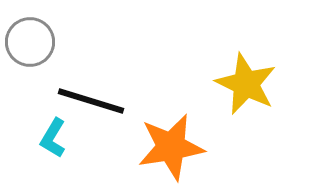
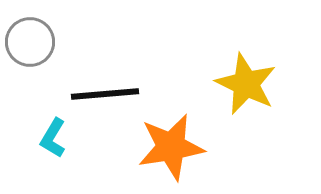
black line: moved 14 px right, 7 px up; rotated 22 degrees counterclockwise
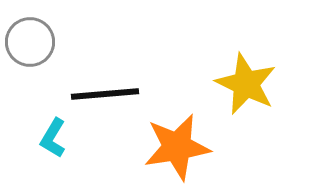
orange star: moved 6 px right
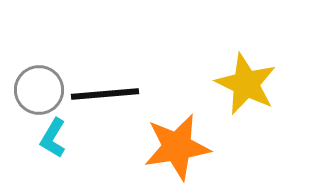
gray circle: moved 9 px right, 48 px down
